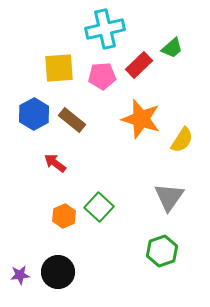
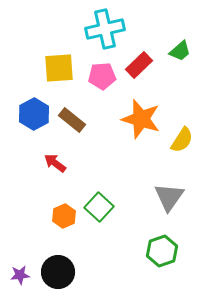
green trapezoid: moved 8 px right, 3 px down
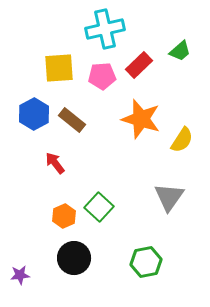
red arrow: rotated 15 degrees clockwise
green hexagon: moved 16 px left, 11 px down; rotated 8 degrees clockwise
black circle: moved 16 px right, 14 px up
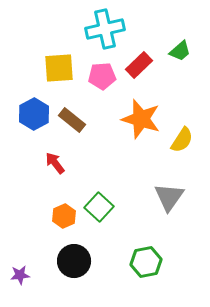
black circle: moved 3 px down
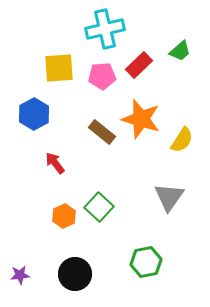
brown rectangle: moved 30 px right, 12 px down
black circle: moved 1 px right, 13 px down
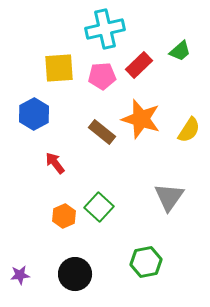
yellow semicircle: moved 7 px right, 10 px up
